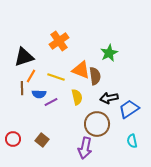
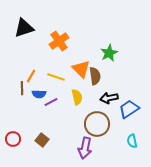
black triangle: moved 29 px up
orange triangle: moved 1 px up; rotated 24 degrees clockwise
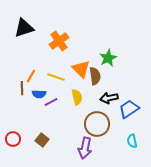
green star: moved 1 px left, 5 px down
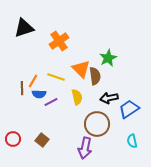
orange line: moved 2 px right, 5 px down
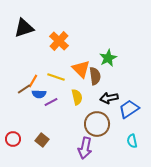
orange cross: rotated 12 degrees counterclockwise
brown line: moved 2 px right, 1 px down; rotated 56 degrees clockwise
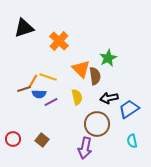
yellow line: moved 8 px left
brown line: rotated 16 degrees clockwise
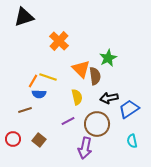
black triangle: moved 11 px up
brown line: moved 1 px right, 21 px down
purple line: moved 17 px right, 19 px down
brown square: moved 3 px left
